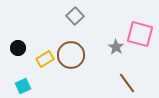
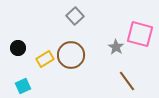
brown line: moved 2 px up
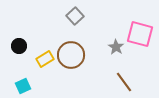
black circle: moved 1 px right, 2 px up
brown line: moved 3 px left, 1 px down
